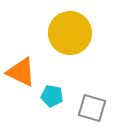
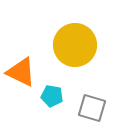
yellow circle: moved 5 px right, 12 px down
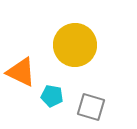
gray square: moved 1 px left, 1 px up
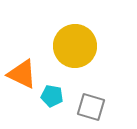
yellow circle: moved 1 px down
orange triangle: moved 1 px right, 2 px down
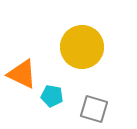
yellow circle: moved 7 px right, 1 px down
gray square: moved 3 px right, 2 px down
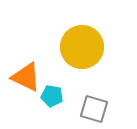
orange triangle: moved 4 px right, 3 px down
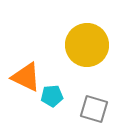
yellow circle: moved 5 px right, 2 px up
cyan pentagon: rotated 15 degrees counterclockwise
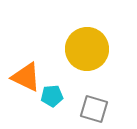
yellow circle: moved 4 px down
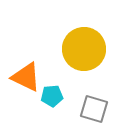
yellow circle: moved 3 px left
